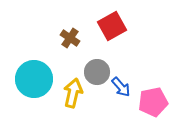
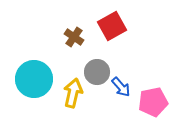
brown cross: moved 4 px right, 1 px up
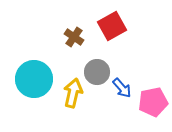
blue arrow: moved 1 px right, 1 px down
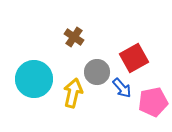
red square: moved 22 px right, 32 px down
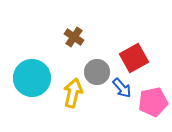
cyan circle: moved 2 px left, 1 px up
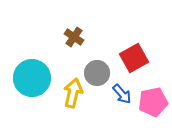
gray circle: moved 1 px down
blue arrow: moved 6 px down
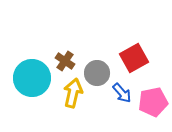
brown cross: moved 9 px left, 24 px down
blue arrow: moved 1 px up
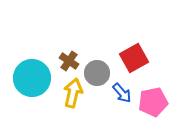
brown cross: moved 4 px right
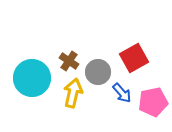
gray circle: moved 1 px right, 1 px up
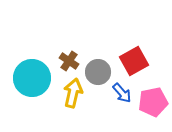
red square: moved 3 px down
